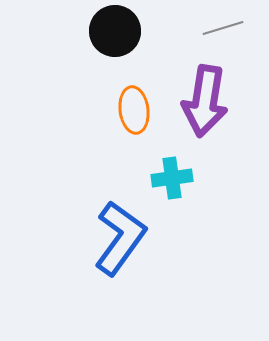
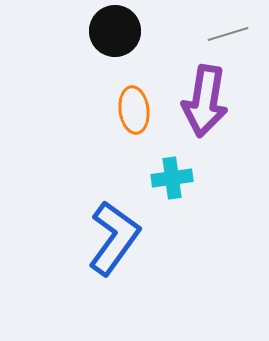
gray line: moved 5 px right, 6 px down
blue L-shape: moved 6 px left
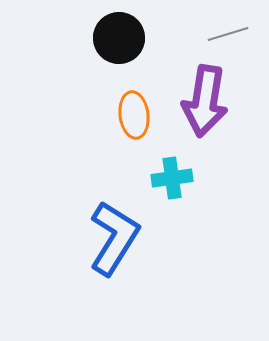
black circle: moved 4 px right, 7 px down
orange ellipse: moved 5 px down
blue L-shape: rotated 4 degrees counterclockwise
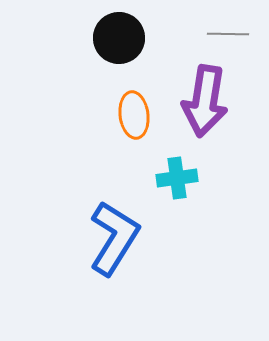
gray line: rotated 18 degrees clockwise
cyan cross: moved 5 px right
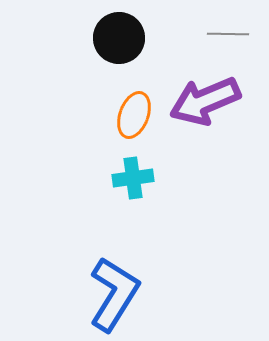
purple arrow: rotated 58 degrees clockwise
orange ellipse: rotated 27 degrees clockwise
cyan cross: moved 44 px left
blue L-shape: moved 56 px down
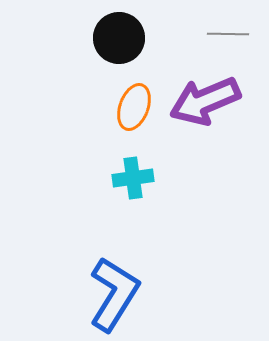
orange ellipse: moved 8 px up
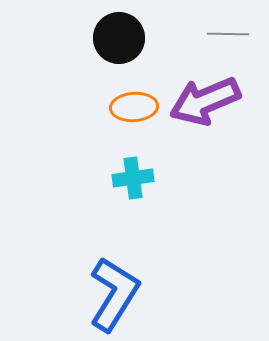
orange ellipse: rotated 66 degrees clockwise
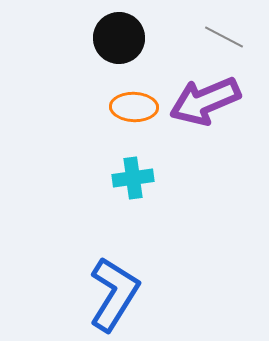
gray line: moved 4 px left, 3 px down; rotated 27 degrees clockwise
orange ellipse: rotated 6 degrees clockwise
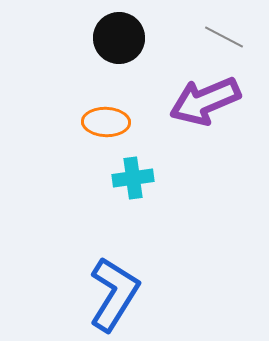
orange ellipse: moved 28 px left, 15 px down
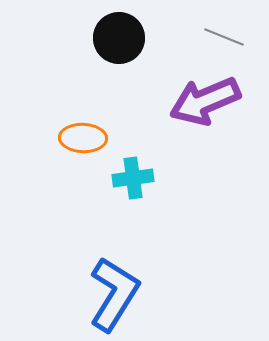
gray line: rotated 6 degrees counterclockwise
orange ellipse: moved 23 px left, 16 px down
